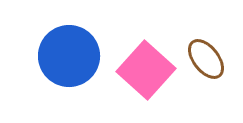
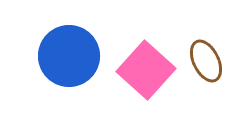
brown ellipse: moved 2 px down; rotated 12 degrees clockwise
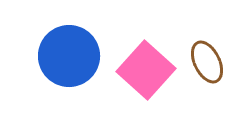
brown ellipse: moved 1 px right, 1 px down
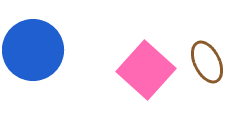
blue circle: moved 36 px left, 6 px up
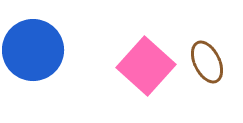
pink square: moved 4 px up
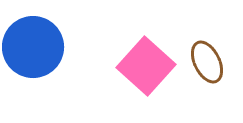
blue circle: moved 3 px up
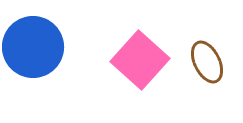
pink square: moved 6 px left, 6 px up
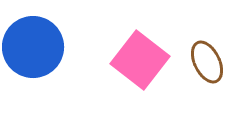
pink square: rotated 4 degrees counterclockwise
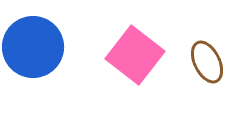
pink square: moved 5 px left, 5 px up
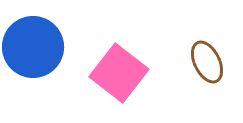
pink square: moved 16 px left, 18 px down
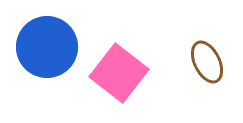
blue circle: moved 14 px right
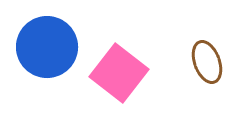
brown ellipse: rotated 6 degrees clockwise
